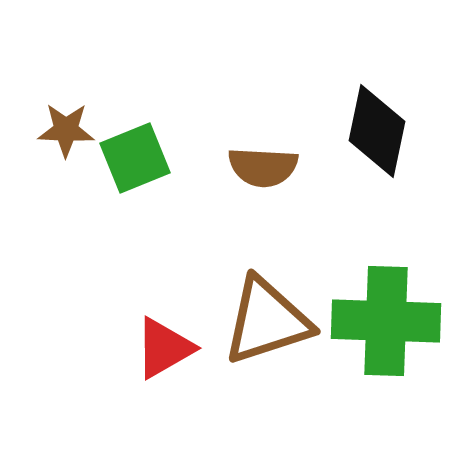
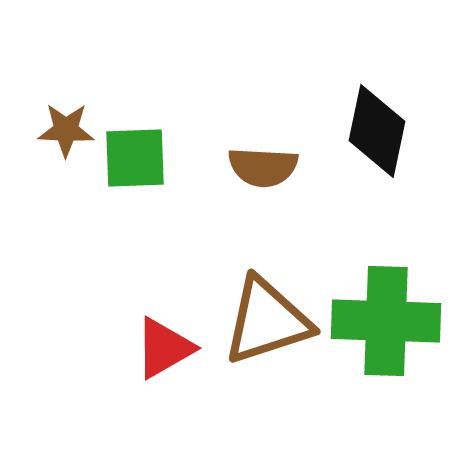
green square: rotated 20 degrees clockwise
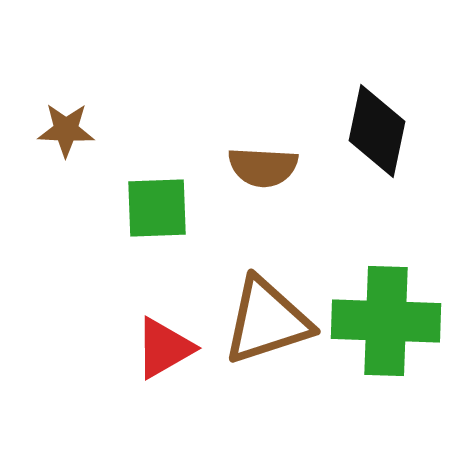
green square: moved 22 px right, 50 px down
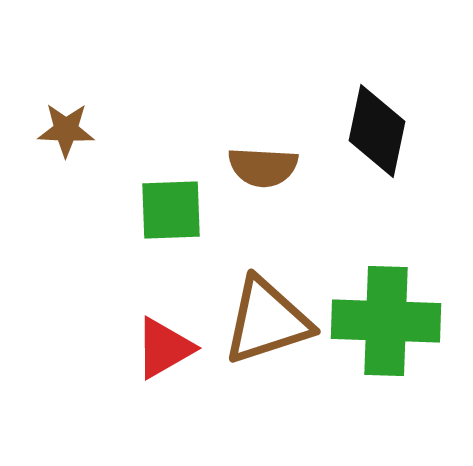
green square: moved 14 px right, 2 px down
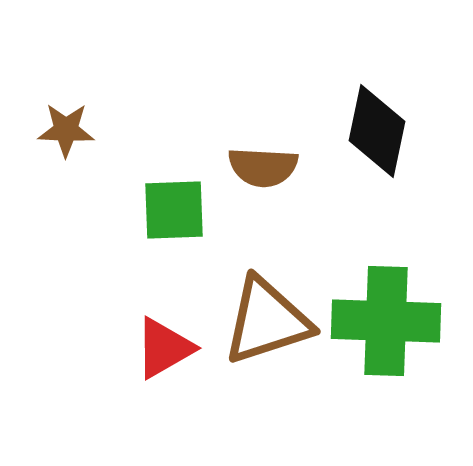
green square: moved 3 px right
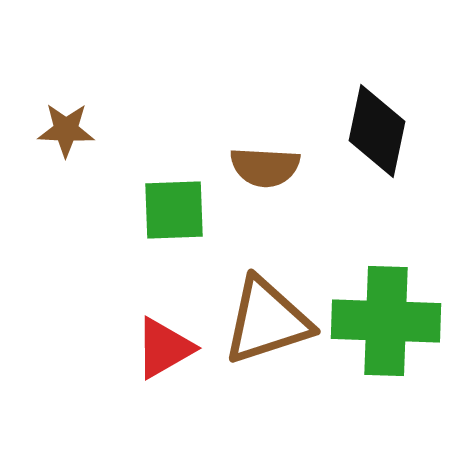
brown semicircle: moved 2 px right
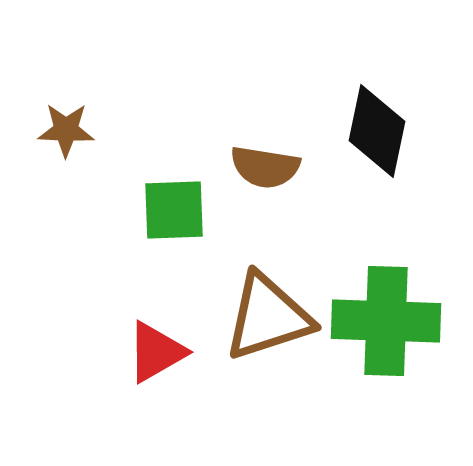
brown semicircle: rotated 6 degrees clockwise
brown triangle: moved 1 px right, 4 px up
red triangle: moved 8 px left, 4 px down
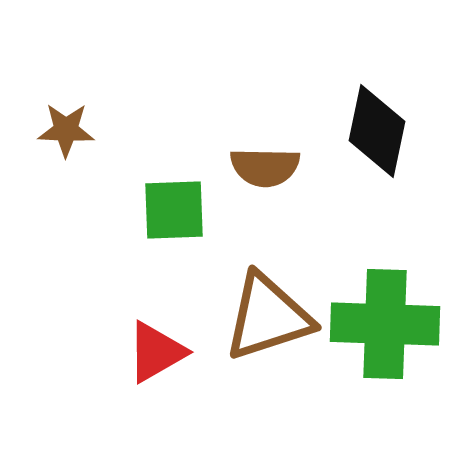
brown semicircle: rotated 8 degrees counterclockwise
green cross: moved 1 px left, 3 px down
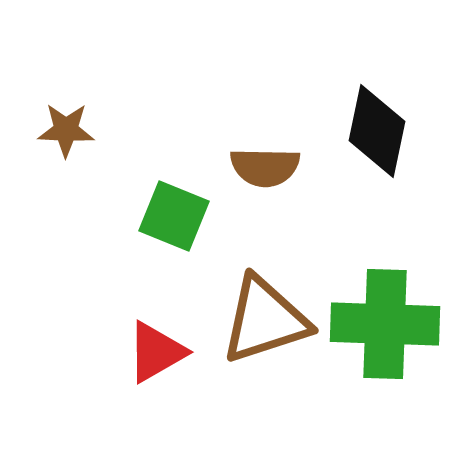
green square: moved 6 px down; rotated 24 degrees clockwise
brown triangle: moved 3 px left, 3 px down
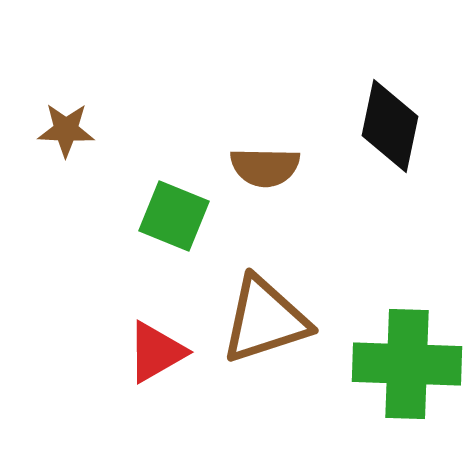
black diamond: moved 13 px right, 5 px up
green cross: moved 22 px right, 40 px down
